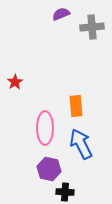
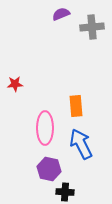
red star: moved 2 px down; rotated 28 degrees clockwise
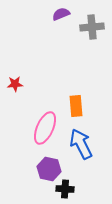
pink ellipse: rotated 24 degrees clockwise
black cross: moved 3 px up
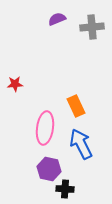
purple semicircle: moved 4 px left, 5 px down
orange rectangle: rotated 20 degrees counterclockwise
pink ellipse: rotated 16 degrees counterclockwise
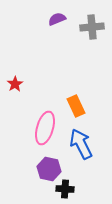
red star: rotated 28 degrees counterclockwise
pink ellipse: rotated 8 degrees clockwise
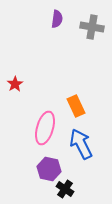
purple semicircle: rotated 120 degrees clockwise
gray cross: rotated 15 degrees clockwise
black cross: rotated 30 degrees clockwise
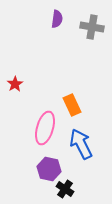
orange rectangle: moved 4 px left, 1 px up
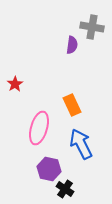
purple semicircle: moved 15 px right, 26 px down
pink ellipse: moved 6 px left
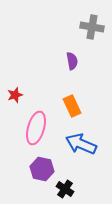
purple semicircle: moved 16 px down; rotated 18 degrees counterclockwise
red star: moved 11 px down; rotated 14 degrees clockwise
orange rectangle: moved 1 px down
pink ellipse: moved 3 px left
blue arrow: rotated 40 degrees counterclockwise
purple hexagon: moved 7 px left
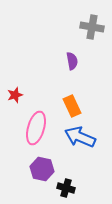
blue arrow: moved 1 px left, 7 px up
black cross: moved 1 px right, 1 px up; rotated 18 degrees counterclockwise
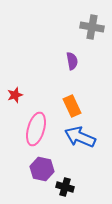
pink ellipse: moved 1 px down
black cross: moved 1 px left, 1 px up
